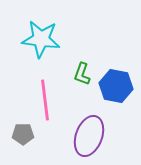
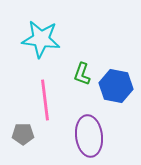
purple ellipse: rotated 27 degrees counterclockwise
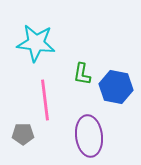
cyan star: moved 5 px left, 4 px down
green L-shape: rotated 10 degrees counterclockwise
blue hexagon: moved 1 px down
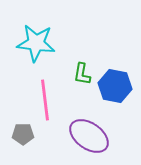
blue hexagon: moved 1 px left, 1 px up
purple ellipse: rotated 48 degrees counterclockwise
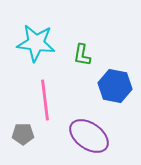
green L-shape: moved 19 px up
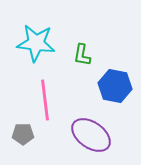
purple ellipse: moved 2 px right, 1 px up
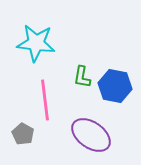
green L-shape: moved 22 px down
gray pentagon: rotated 30 degrees clockwise
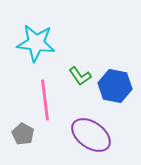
green L-shape: moved 2 px left, 1 px up; rotated 45 degrees counterclockwise
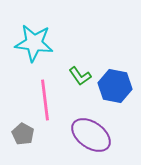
cyan star: moved 2 px left
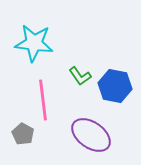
pink line: moved 2 px left
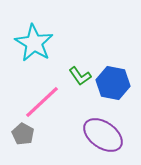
cyan star: rotated 24 degrees clockwise
blue hexagon: moved 2 px left, 3 px up
pink line: moved 1 px left, 2 px down; rotated 54 degrees clockwise
purple ellipse: moved 12 px right
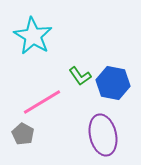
cyan star: moved 1 px left, 7 px up
pink line: rotated 12 degrees clockwise
purple ellipse: rotated 42 degrees clockwise
